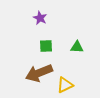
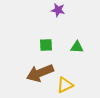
purple star: moved 18 px right, 8 px up; rotated 16 degrees counterclockwise
green square: moved 1 px up
brown arrow: moved 1 px right
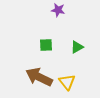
green triangle: rotated 32 degrees counterclockwise
brown arrow: moved 1 px left, 4 px down; rotated 48 degrees clockwise
yellow triangle: moved 2 px right, 3 px up; rotated 42 degrees counterclockwise
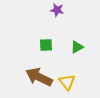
purple star: moved 1 px left
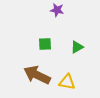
green square: moved 1 px left, 1 px up
brown arrow: moved 2 px left, 2 px up
yellow triangle: rotated 42 degrees counterclockwise
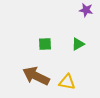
purple star: moved 29 px right
green triangle: moved 1 px right, 3 px up
brown arrow: moved 1 px left, 1 px down
